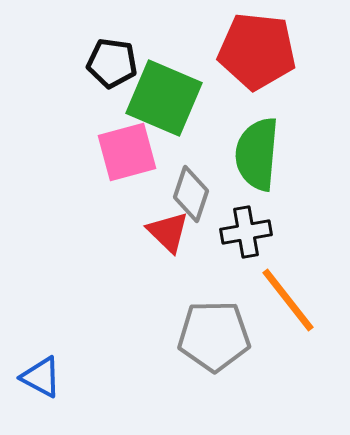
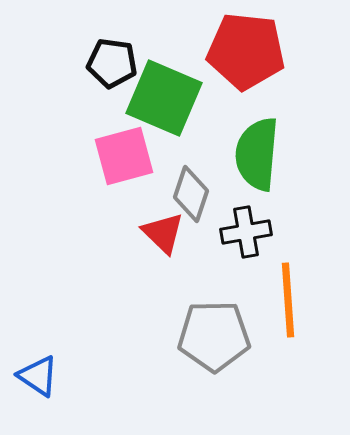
red pentagon: moved 11 px left
pink square: moved 3 px left, 4 px down
red triangle: moved 5 px left, 1 px down
orange line: rotated 34 degrees clockwise
blue triangle: moved 3 px left, 1 px up; rotated 6 degrees clockwise
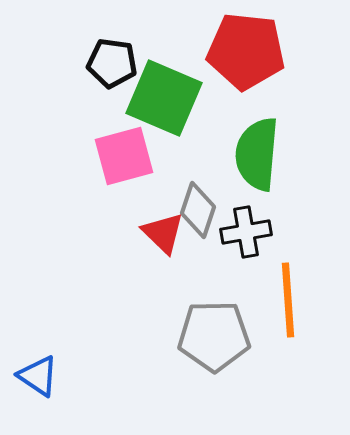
gray diamond: moved 7 px right, 16 px down
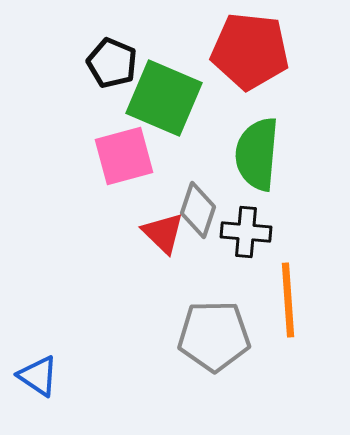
red pentagon: moved 4 px right
black pentagon: rotated 15 degrees clockwise
black cross: rotated 15 degrees clockwise
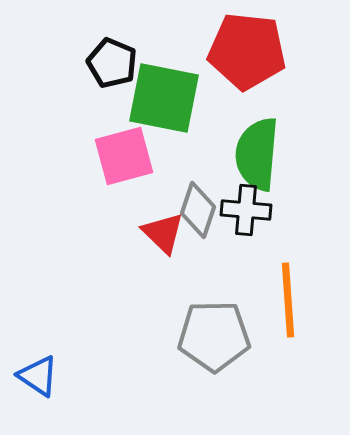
red pentagon: moved 3 px left
green square: rotated 12 degrees counterclockwise
black cross: moved 22 px up
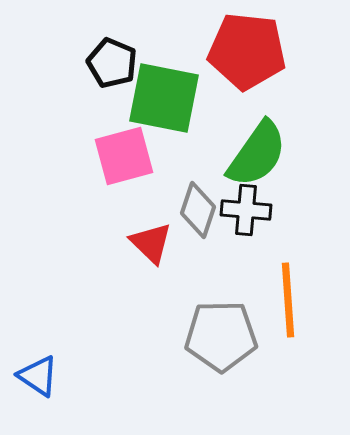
green semicircle: rotated 150 degrees counterclockwise
red triangle: moved 12 px left, 10 px down
gray pentagon: moved 7 px right
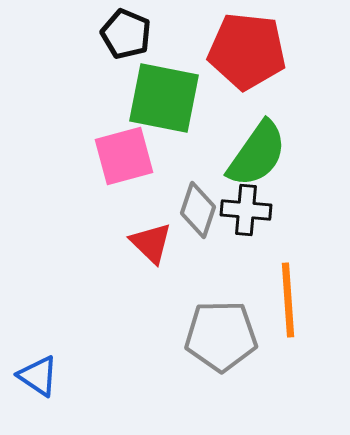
black pentagon: moved 14 px right, 29 px up
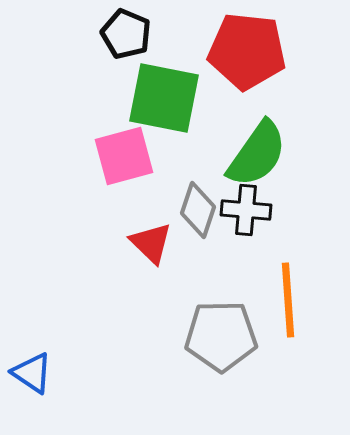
blue triangle: moved 6 px left, 3 px up
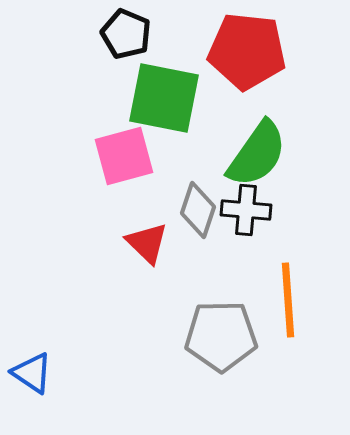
red triangle: moved 4 px left
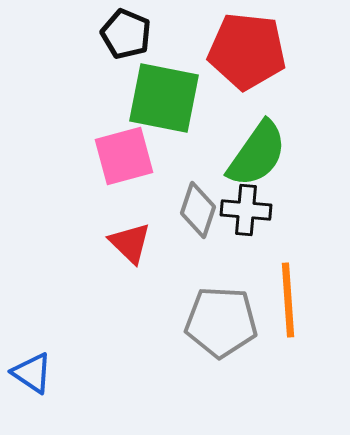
red triangle: moved 17 px left
gray pentagon: moved 14 px up; rotated 4 degrees clockwise
